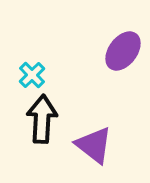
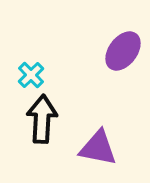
cyan cross: moved 1 px left
purple triangle: moved 4 px right, 3 px down; rotated 27 degrees counterclockwise
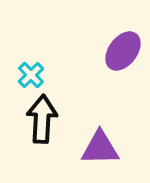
purple triangle: moved 2 px right; rotated 12 degrees counterclockwise
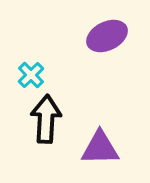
purple ellipse: moved 16 px left, 15 px up; rotated 27 degrees clockwise
black arrow: moved 4 px right
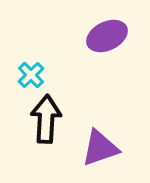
purple triangle: rotated 18 degrees counterclockwise
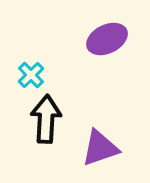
purple ellipse: moved 3 px down
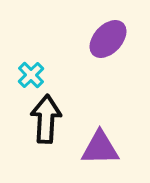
purple ellipse: moved 1 px right; rotated 21 degrees counterclockwise
purple triangle: rotated 18 degrees clockwise
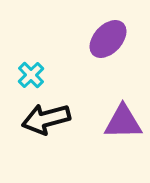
black arrow: rotated 108 degrees counterclockwise
purple triangle: moved 23 px right, 26 px up
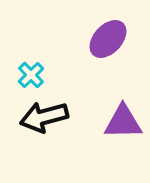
black arrow: moved 2 px left, 2 px up
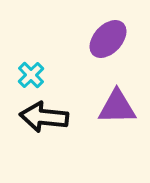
black arrow: rotated 21 degrees clockwise
purple triangle: moved 6 px left, 15 px up
